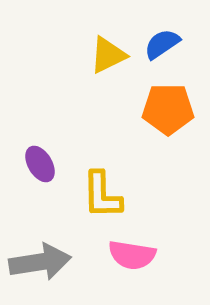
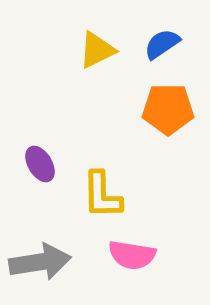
yellow triangle: moved 11 px left, 5 px up
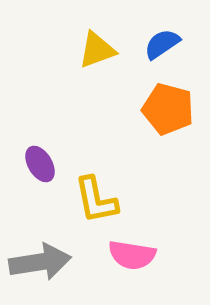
yellow triangle: rotated 6 degrees clockwise
orange pentagon: rotated 15 degrees clockwise
yellow L-shape: moved 6 px left, 5 px down; rotated 10 degrees counterclockwise
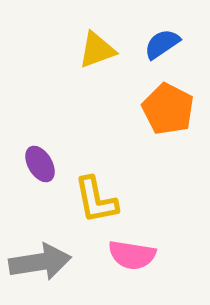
orange pentagon: rotated 12 degrees clockwise
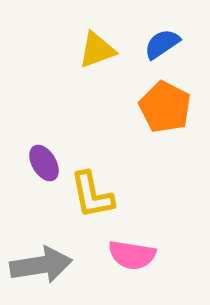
orange pentagon: moved 3 px left, 2 px up
purple ellipse: moved 4 px right, 1 px up
yellow L-shape: moved 4 px left, 5 px up
gray arrow: moved 1 px right, 3 px down
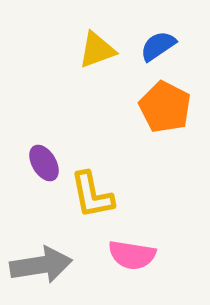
blue semicircle: moved 4 px left, 2 px down
